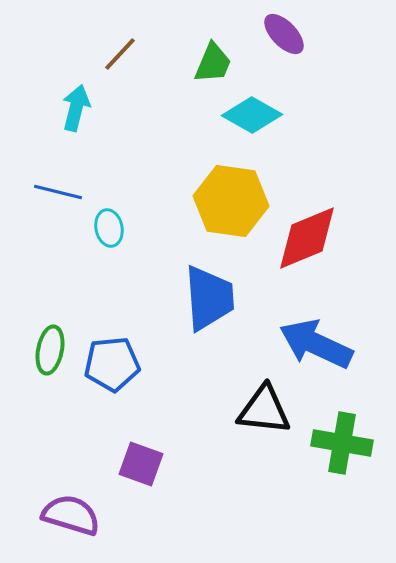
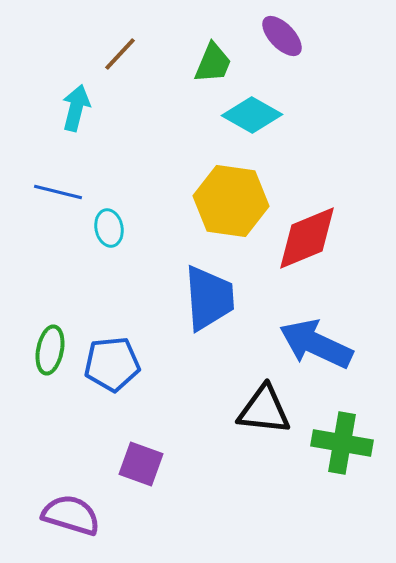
purple ellipse: moved 2 px left, 2 px down
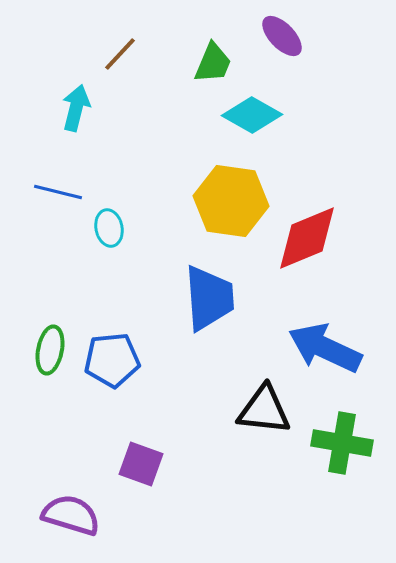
blue arrow: moved 9 px right, 4 px down
blue pentagon: moved 4 px up
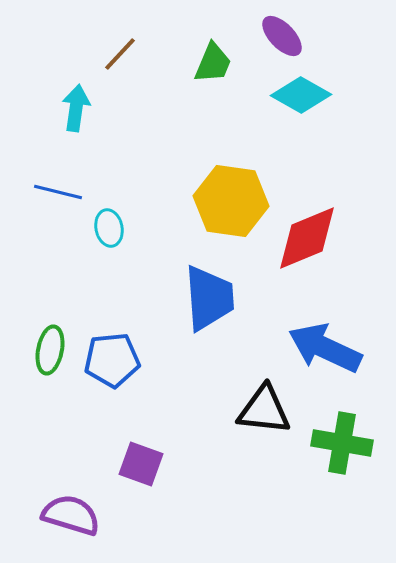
cyan arrow: rotated 6 degrees counterclockwise
cyan diamond: moved 49 px right, 20 px up
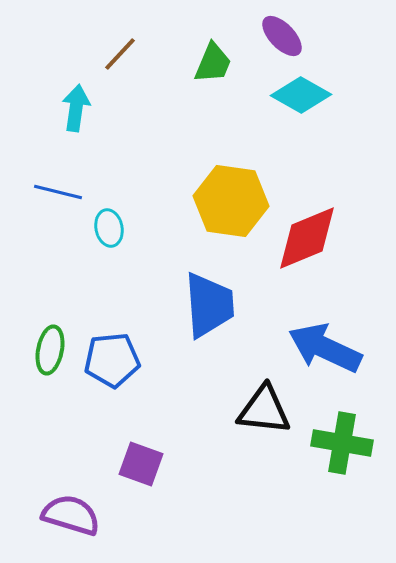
blue trapezoid: moved 7 px down
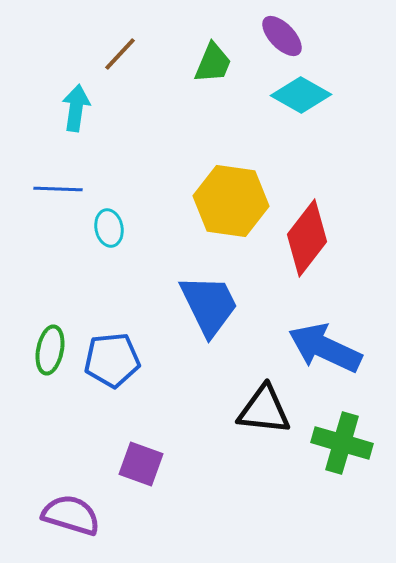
blue line: moved 3 px up; rotated 12 degrees counterclockwise
red diamond: rotated 30 degrees counterclockwise
blue trapezoid: rotated 22 degrees counterclockwise
green cross: rotated 6 degrees clockwise
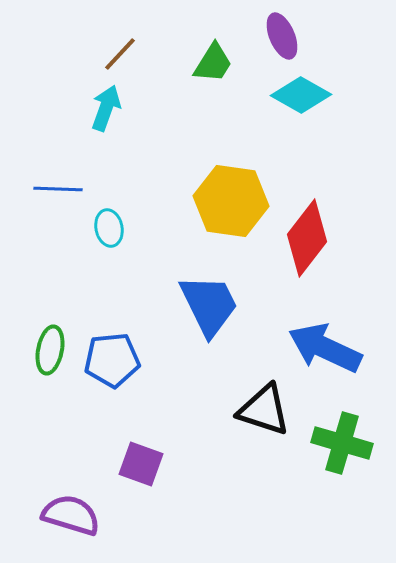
purple ellipse: rotated 21 degrees clockwise
green trapezoid: rotated 9 degrees clockwise
cyan arrow: moved 30 px right; rotated 12 degrees clockwise
black triangle: rotated 12 degrees clockwise
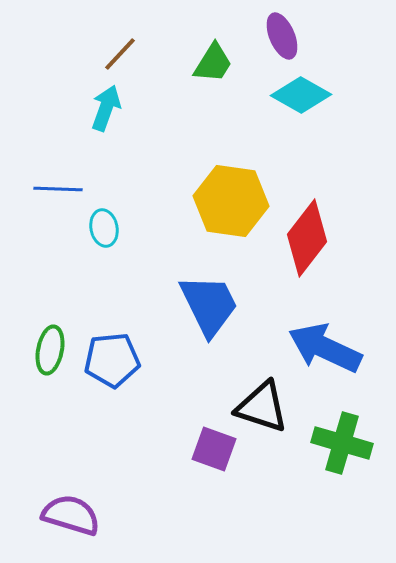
cyan ellipse: moved 5 px left
black triangle: moved 2 px left, 3 px up
purple square: moved 73 px right, 15 px up
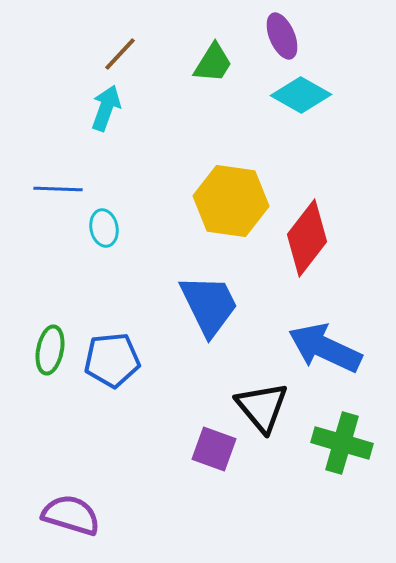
black triangle: rotated 32 degrees clockwise
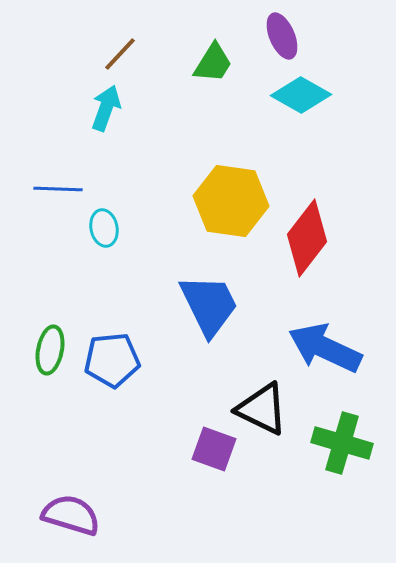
black triangle: moved 2 px down; rotated 24 degrees counterclockwise
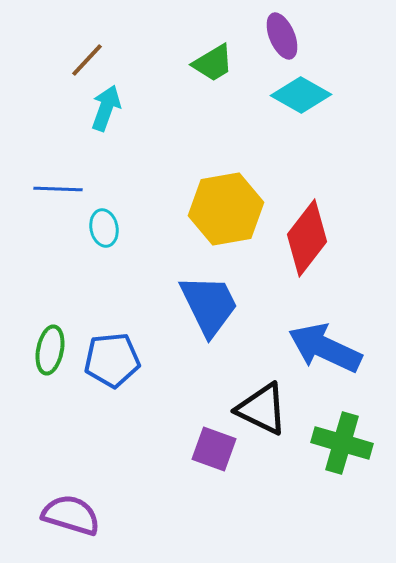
brown line: moved 33 px left, 6 px down
green trapezoid: rotated 27 degrees clockwise
yellow hexagon: moved 5 px left, 8 px down; rotated 18 degrees counterclockwise
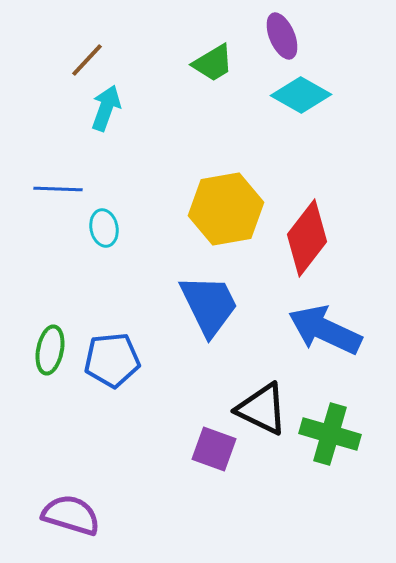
blue arrow: moved 18 px up
green cross: moved 12 px left, 9 px up
